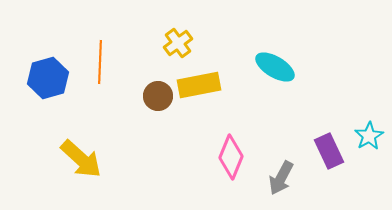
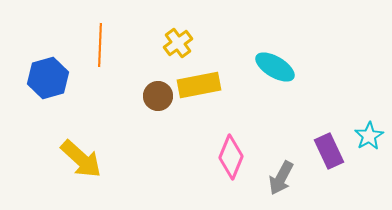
orange line: moved 17 px up
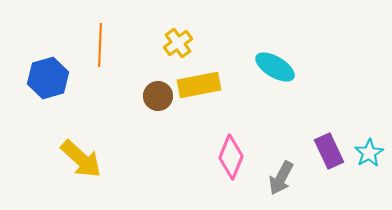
cyan star: moved 17 px down
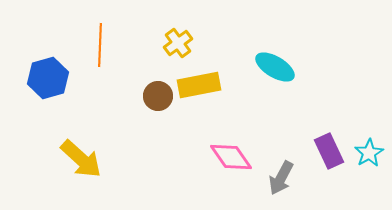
pink diamond: rotated 57 degrees counterclockwise
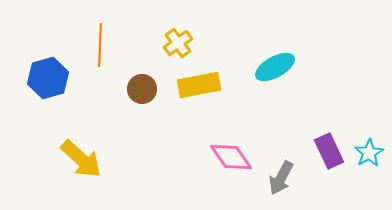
cyan ellipse: rotated 60 degrees counterclockwise
brown circle: moved 16 px left, 7 px up
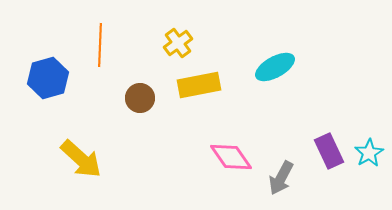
brown circle: moved 2 px left, 9 px down
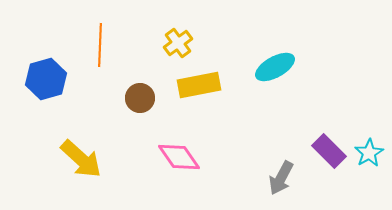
blue hexagon: moved 2 px left, 1 px down
purple rectangle: rotated 20 degrees counterclockwise
pink diamond: moved 52 px left
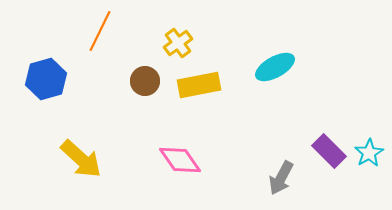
orange line: moved 14 px up; rotated 24 degrees clockwise
brown circle: moved 5 px right, 17 px up
pink diamond: moved 1 px right, 3 px down
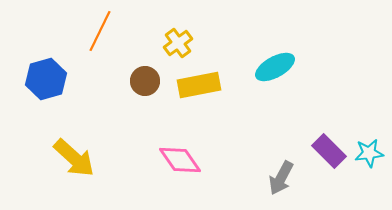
cyan star: rotated 24 degrees clockwise
yellow arrow: moved 7 px left, 1 px up
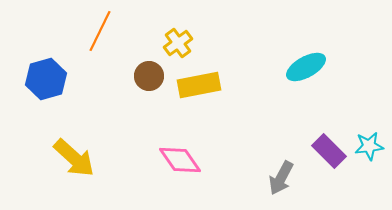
cyan ellipse: moved 31 px right
brown circle: moved 4 px right, 5 px up
cyan star: moved 7 px up
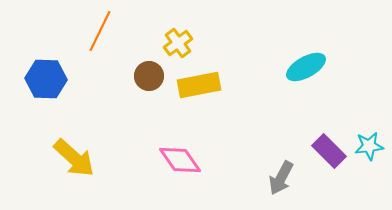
blue hexagon: rotated 18 degrees clockwise
